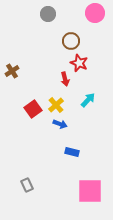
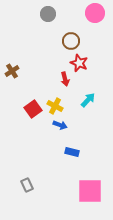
yellow cross: moved 1 px left, 1 px down; rotated 21 degrees counterclockwise
blue arrow: moved 1 px down
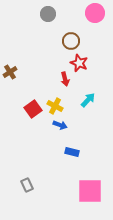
brown cross: moved 2 px left, 1 px down
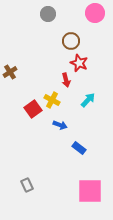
red arrow: moved 1 px right, 1 px down
yellow cross: moved 3 px left, 6 px up
blue rectangle: moved 7 px right, 4 px up; rotated 24 degrees clockwise
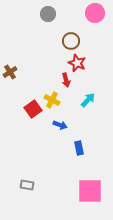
red star: moved 2 px left
blue rectangle: rotated 40 degrees clockwise
gray rectangle: rotated 56 degrees counterclockwise
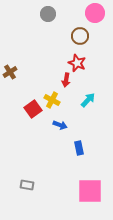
brown circle: moved 9 px right, 5 px up
red arrow: rotated 24 degrees clockwise
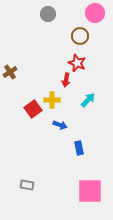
yellow cross: rotated 28 degrees counterclockwise
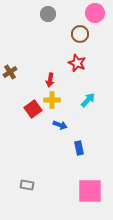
brown circle: moved 2 px up
red arrow: moved 16 px left
